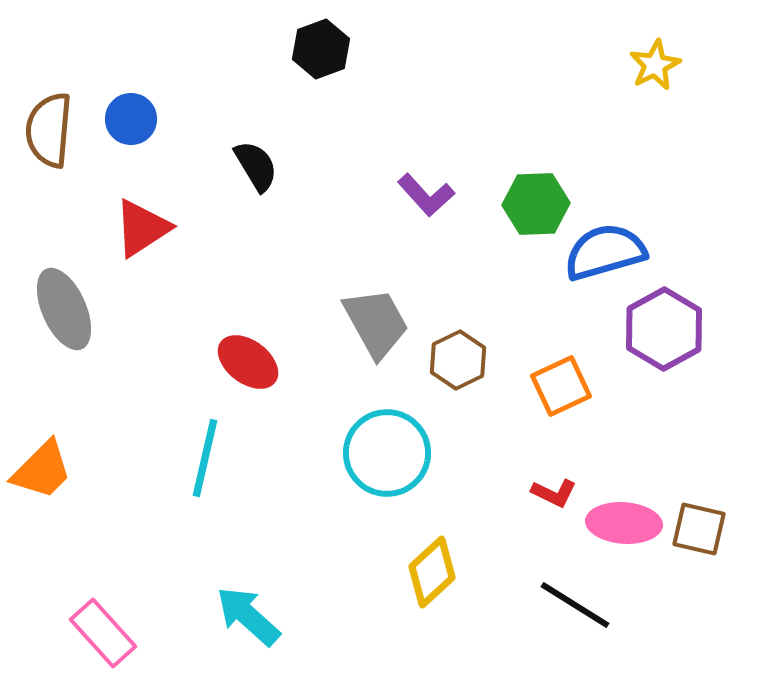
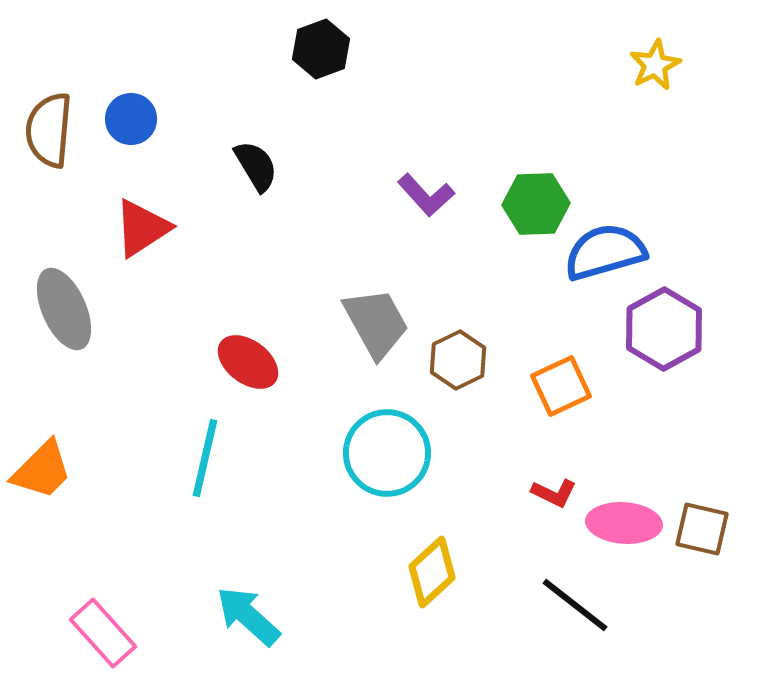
brown square: moved 3 px right
black line: rotated 6 degrees clockwise
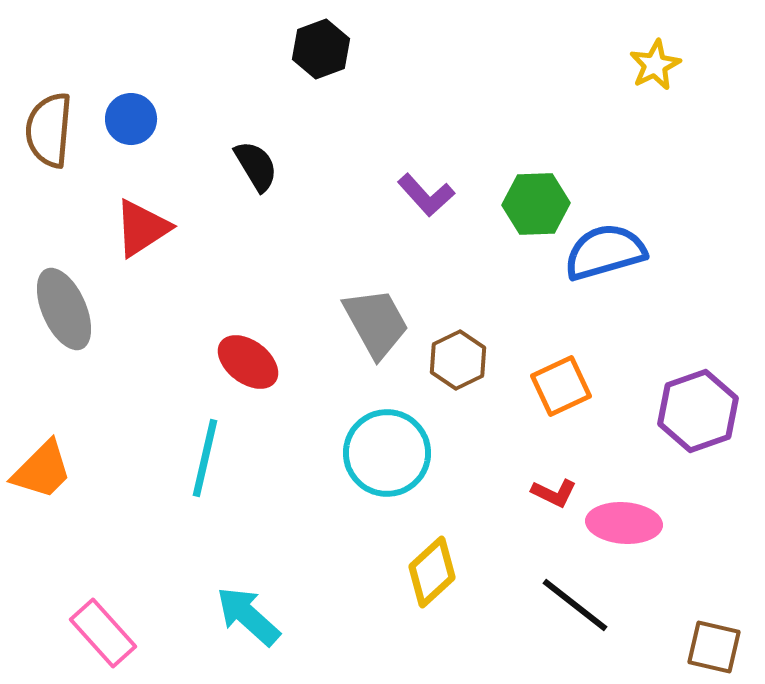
purple hexagon: moved 34 px right, 82 px down; rotated 10 degrees clockwise
brown square: moved 12 px right, 118 px down
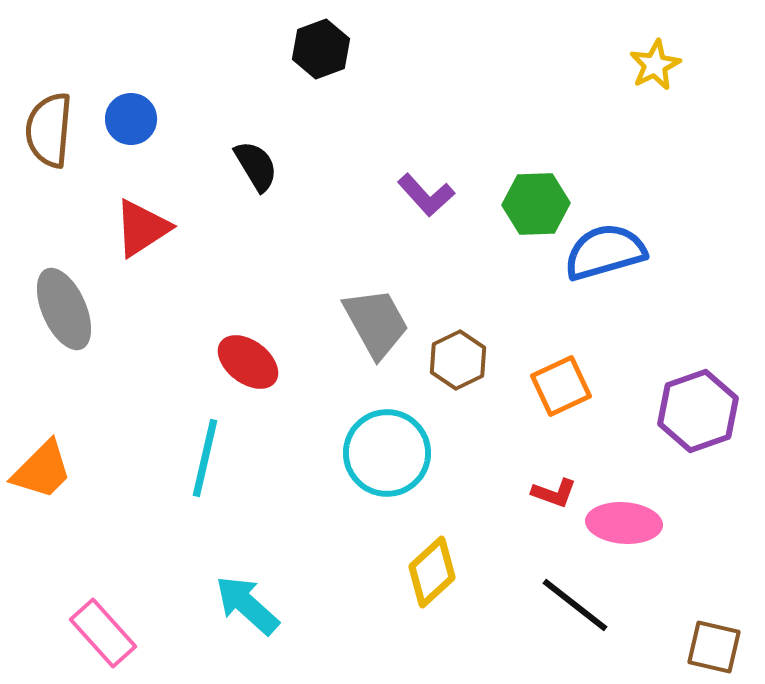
red L-shape: rotated 6 degrees counterclockwise
cyan arrow: moved 1 px left, 11 px up
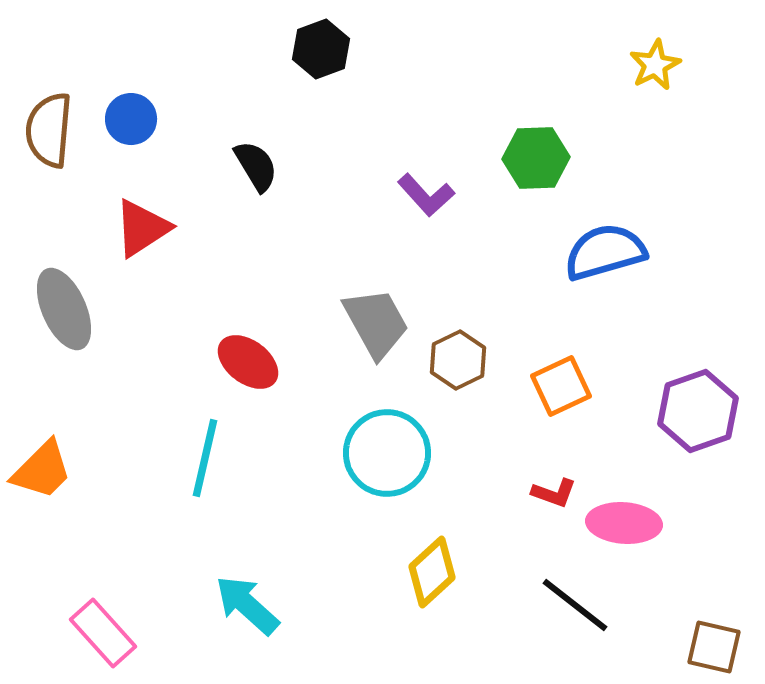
green hexagon: moved 46 px up
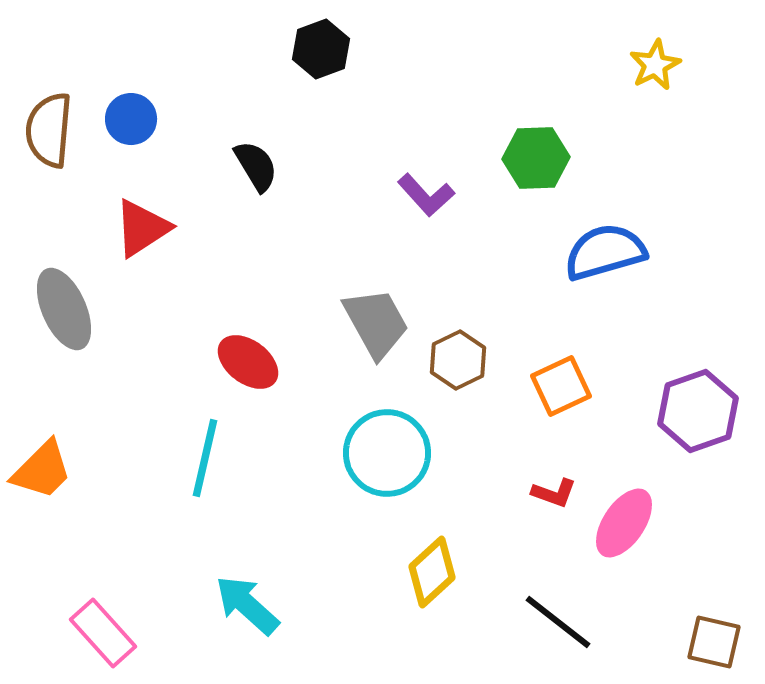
pink ellipse: rotated 60 degrees counterclockwise
black line: moved 17 px left, 17 px down
brown square: moved 5 px up
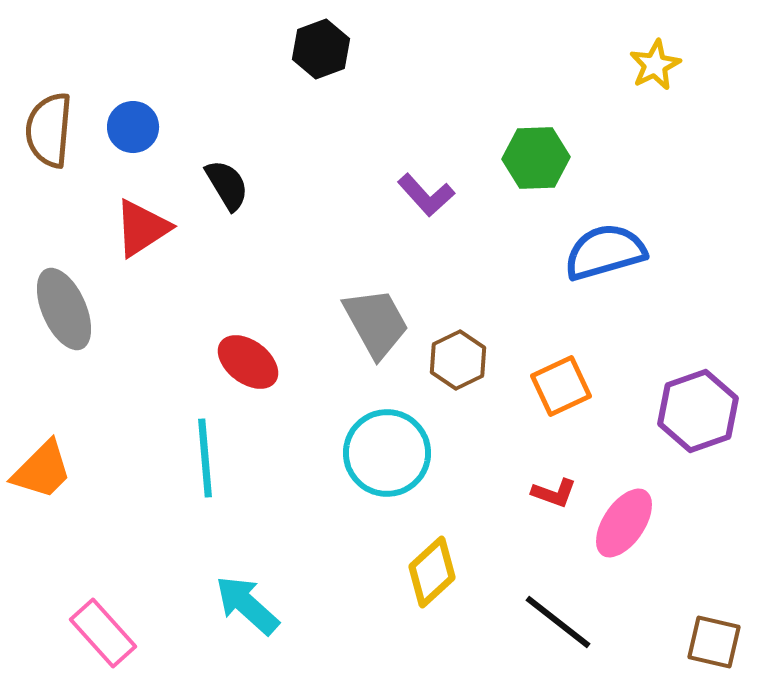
blue circle: moved 2 px right, 8 px down
black semicircle: moved 29 px left, 19 px down
cyan line: rotated 18 degrees counterclockwise
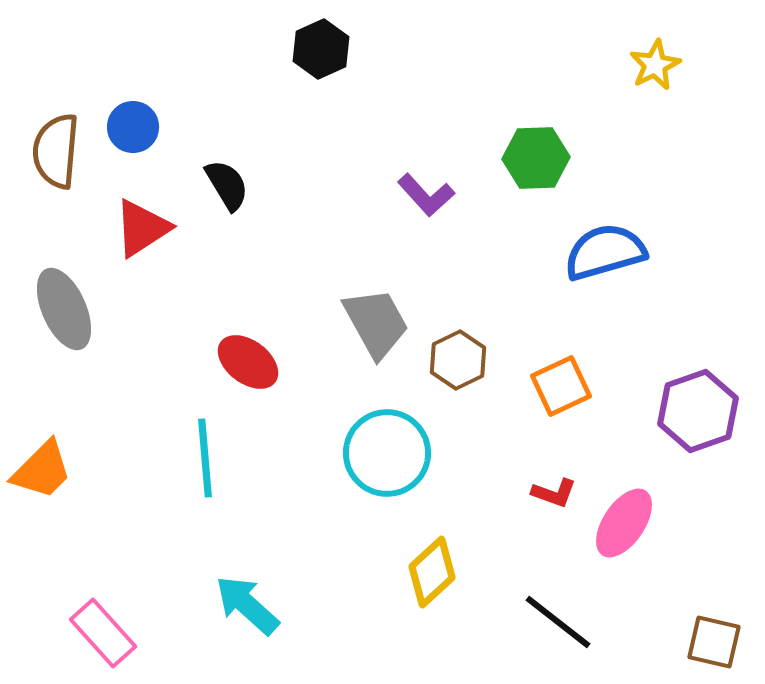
black hexagon: rotated 4 degrees counterclockwise
brown semicircle: moved 7 px right, 21 px down
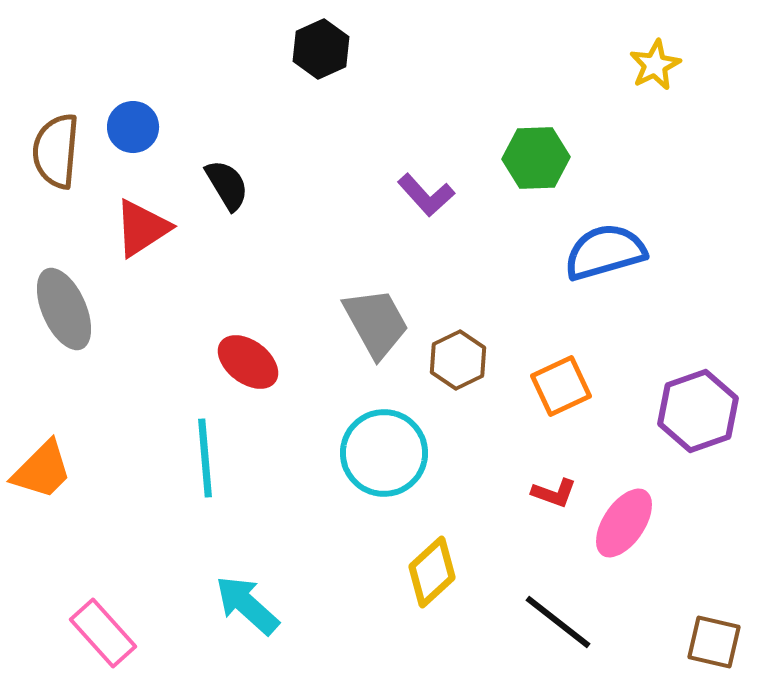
cyan circle: moved 3 px left
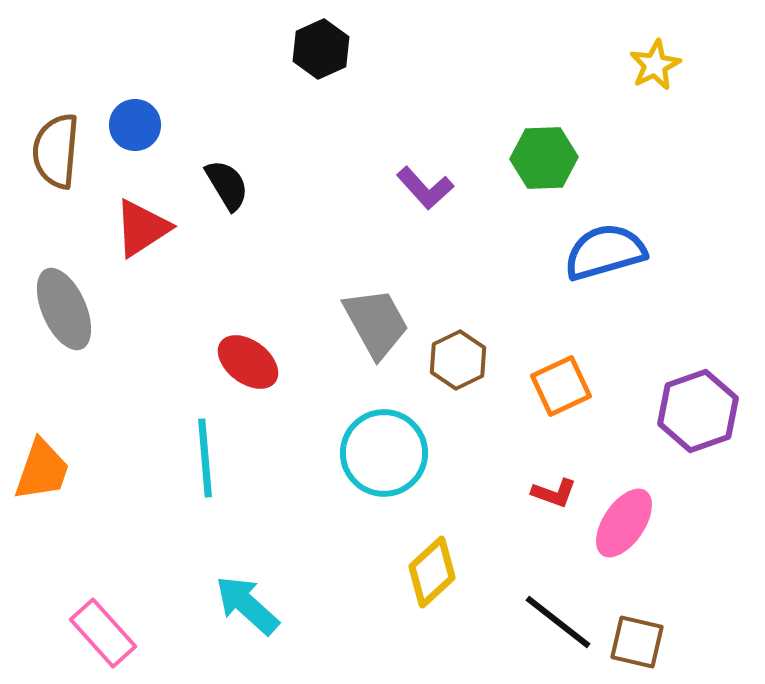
blue circle: moved 2 px right, 2 px up
green hexagon: moved 8 px right
purple L-shape: moved 1 px left, 7 px up
orange trapezoid: rotated 26 degrees counterclockwise
brown square: moved 77 px left
